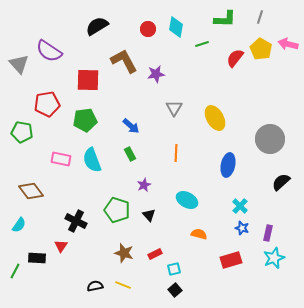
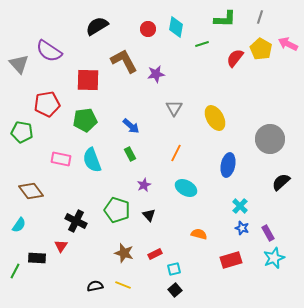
pink arrow at (288, 44): rotated 12 degrees clockwise
orange line at (176, 153): rotated 24 degrees clockwise
cyan ellipse at (187, 200): moved 1 px left, 12 px up
purple rectangle at (268, 233): rotated 42 degrees counterclockwise
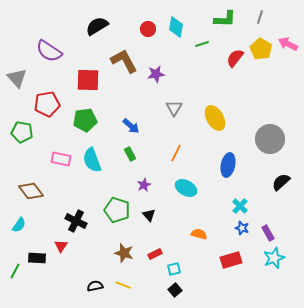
gray triangle at (19, 64): moved 2 px left, 14 px down
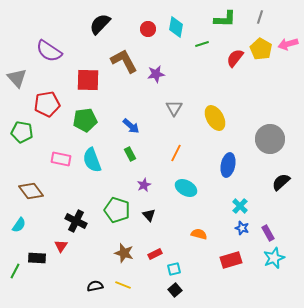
black semicircle at (97, 26): moved 3 px right, 2 px up; rotated 15 degrees counterclockwise
pink arrow at (288, 44): rotated 42 degrees counterclockwise
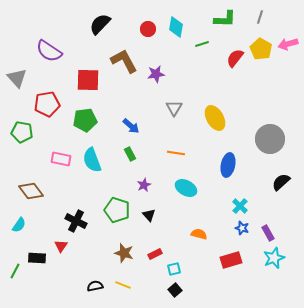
orange line at (176, 153): rotated 72 degrees clockwise
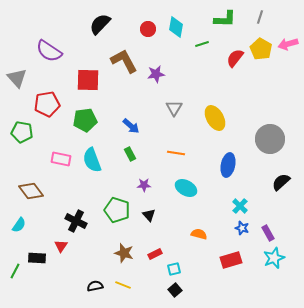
purple star at (144, 185): rotated 24 degrees clockwise
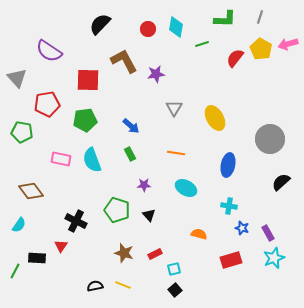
cyan cross at (240, 206): moved 11 px left; rotated 35 degrees counterclockwise
